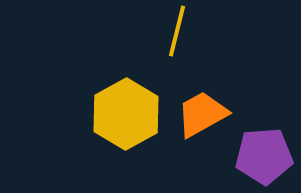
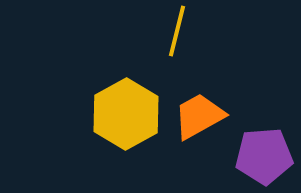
orange trapezoid: moved 3 px left, 2 px down
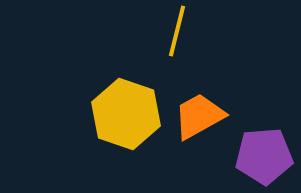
yellow hexagon: rotated 12 degrees counterclockwise
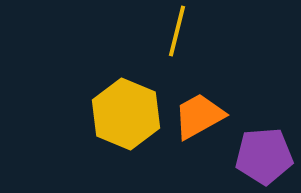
yellow hexagon: rotated 4 degrees clockwise
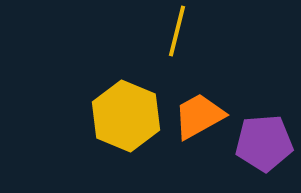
yellow hexagon: moved 2 px down
purple pentagon: moved 13 px up
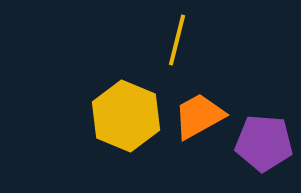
yellow line: moved 9 px down
purple pentagon: rotated 8 degrees clockwise
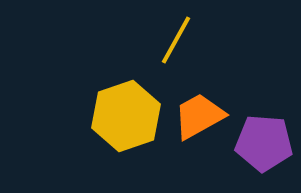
yellow line: moved 1 px left; rotated 15 degrees clockwise
yellow hexagon: rotated 18 degrees clockwise
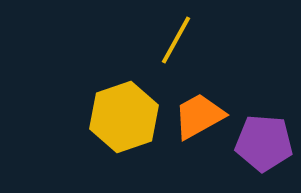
yellow hexagon: moved 2 px left, 1 px down
